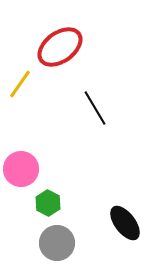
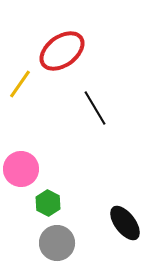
red ellipse: moved 2 px right, 4 px down
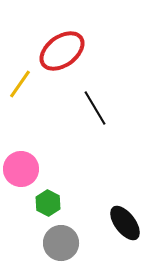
gray circle: moved 4 px right
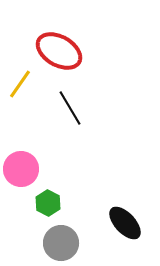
red ellipse: moved 3 px left; rotated 66 degrees clockwise
black line: moved 25 px left
black ellipse: rotated 6 degrees counterclockwise
